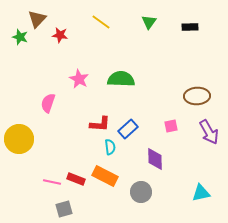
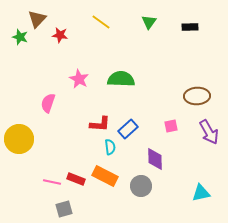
gray circle: moved 6 px up
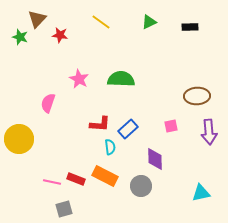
green triangle: rotated 28 degrees clockwise
purple arrow: rotated 25 degrees clockwise
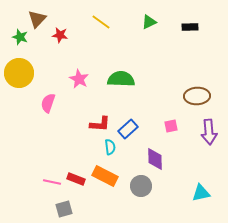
yellow circle: moved 66 px up
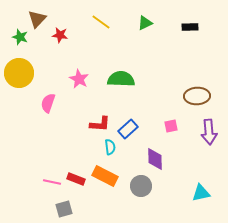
green triangle: moved 4 px left, 1 px down
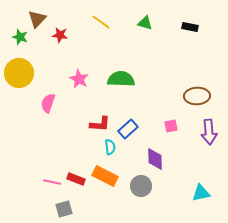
green triangle: rotated 42 degrees clockwise
black rectangle: rotated 14 degrees clockwise
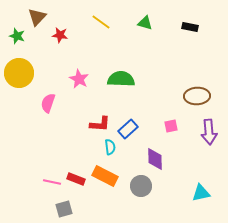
brown triangle: moved 2 px up
green star: moved 3 px left, 1 px up
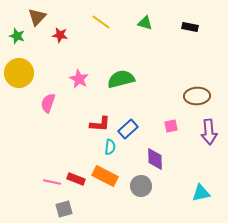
green semicircle: rotated 16 degrees counterclockwise
cyan semicircle: rotated 14 degrees clockwise
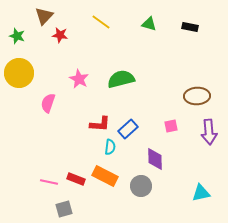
brown triangle: moved 7 px right, 1 px up
green triangle: moved 4 px right, 1 px down
pink line: moved 3 px left
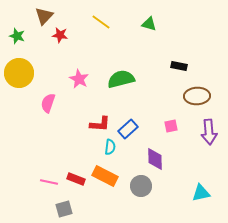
black rectangle: moved 11 px left, 39 px down
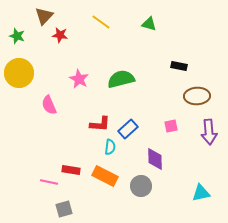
pink semicircle: moved 1 px right, 2 px down; rotated 42 degrees counterclockwise
red rectangle: moved 5 px left, 9 px up; rotated 12 degrees counterclockwise
